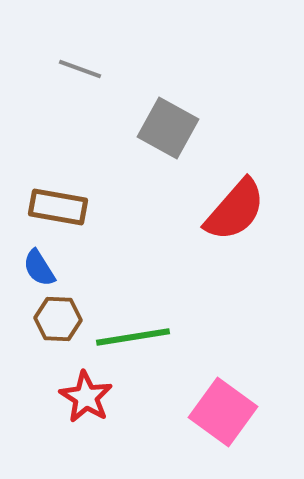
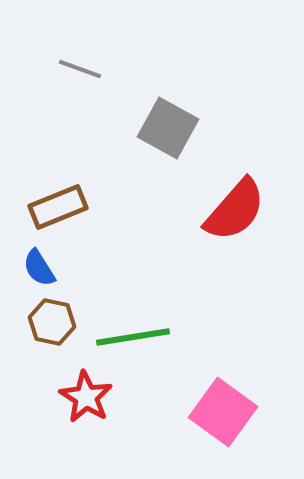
brown rectangle: rotated 32 degrees counterclockwise
brown hexagon: moved 6 px left, 3 px down; rotated 9 degrees clockwise
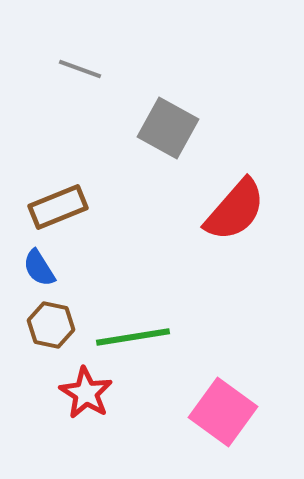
brown hexagon: moved 1 px left, 3 px down
red star: moved 4 px up
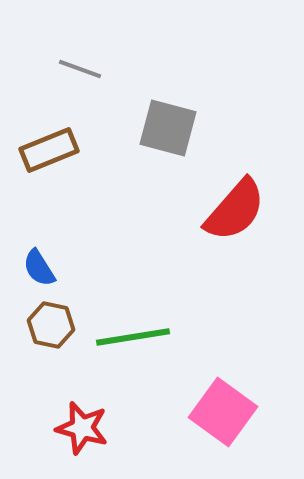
gray square: rotated 14 degrees counterclockwise
brown rectangle: moved 9 px left, 57 px up
red star: moved 4 px left, 35 px down; rotated 16 degrees counterclockwise
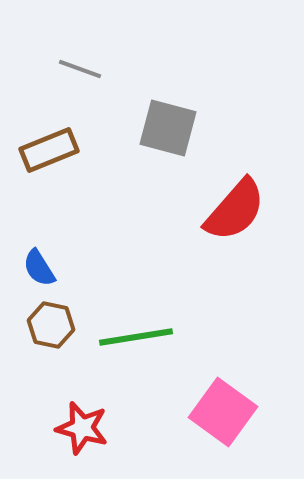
green line: moved 3 px right
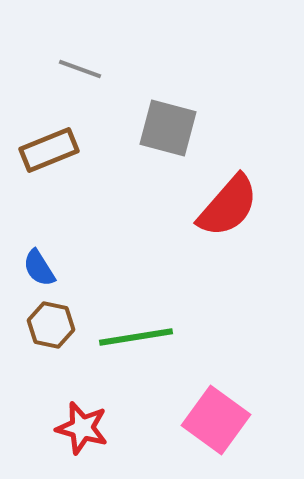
red semicircle: moved 7 px left, 4 px up
pink square: moved 7 px left, 8 px down
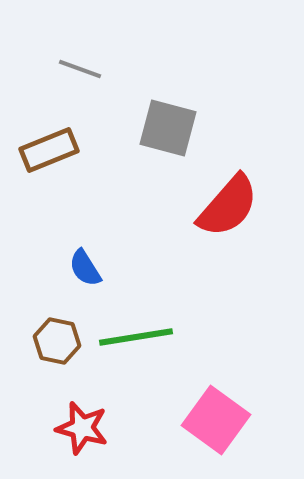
blue semicircle: moved 46 px right
brown hexagon: moved 6 px right, 16 px down
